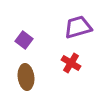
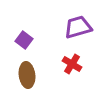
red cross: moved 1 px right, 1 px down
brown ellipse: moved 1 px right, 2 px up
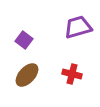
red cross: moved 10 px down; rotated 18 degrees counterclockwise
brown ellipse: rotated 50 degrees clockwise
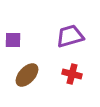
purple trapezoid: moved 8 px left, 9 px down
purple square: moved 11 px left; rotated 36 degrees counterclockwise
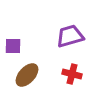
purple square: moved 6 px down
